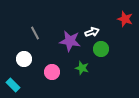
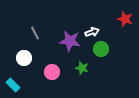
white circle: moved 1 px up
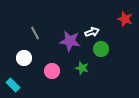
pink circle: moved 1 px up
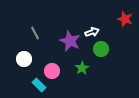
purple star: rotated 15 degrees clockwise
white circle: moved 1 px down
green star: rotated 24 degrees clockwise
cyan rectangle: moved 26 px right
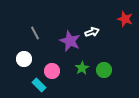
green circle: moved 3 px right, 21 px down
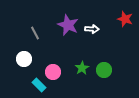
white arrow: moved 3 px up; rotated 24 degrees clockwise
purple star: moved 2 px left, 16 px up
pink circle: moved 1 px right, 1 px down
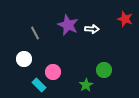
green star: moved 4 px right, 17 px down
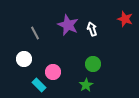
white arrow: rotated 112 degrees counterclockwise
green circle: moved 11 px left, 6 px up
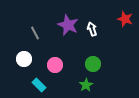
pink circle: moved 2 px right, 7 px up
